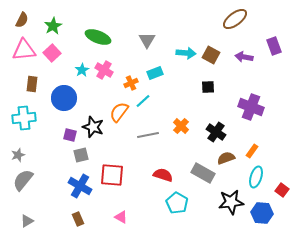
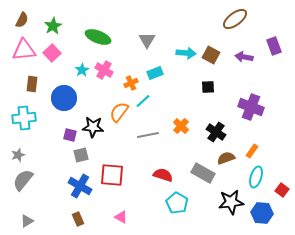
black star at (93, 127): rotated 15 degrees counterclockwise
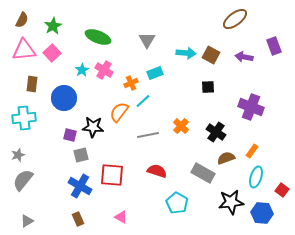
red semicircle at (163, 175): moved 6 px left, 4 px up
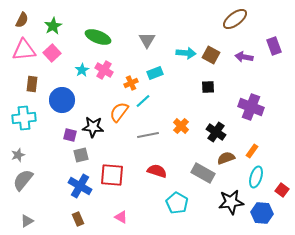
blue circle at (64, 98): moved 2 px left, 2 px down
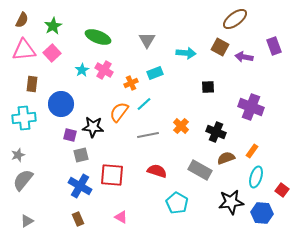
brown square at (211, 55): moved 9 px right, 8 px up
blue circle at (62, 100): moved 1 px left, 4 px down
cyan line at (143, 101): moved 1 px right, 3 px down
black cross at (216, 132): rotated 12 degrees counterclockwise
gray rectangle at (203, 173): moved 3 px left, 3 px up
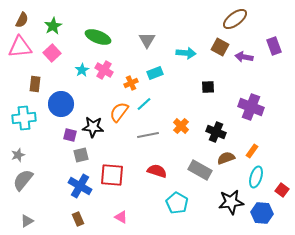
pink triangle at (24, 50): moved 4 px left, 3 px up
brown rectangle at (32, 84): moved 3 px right
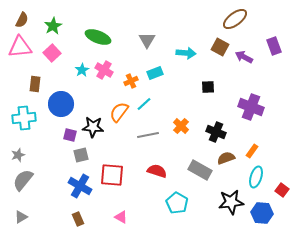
purple arrow at (244, 57): rotated 18 degrees clockwise
orange cross at (131, 83): moved 2 px up
gray triangle at (27, 221): moved 6 px left, 4 px up
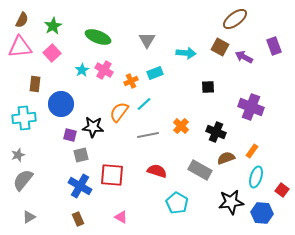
gray triangle at (21, 217): moved 8 px right
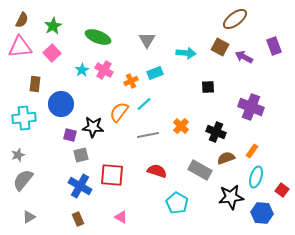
black star at (231, 202): moved 5 px up
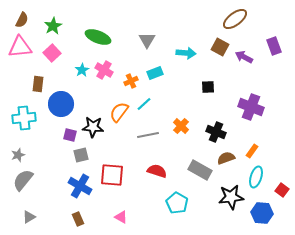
brown rectangle at (35, 84): moved 3 px right
